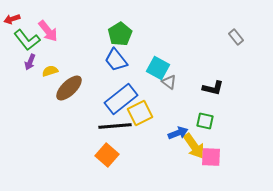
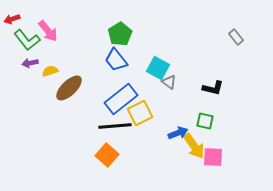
purple arrow: moved 1 px down; rotated 56 degrees clockwise
pink square: moved 2 px right
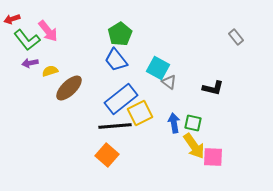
green square: moved 12 px left, 2 px down
blue arrow: moved 4 px left, 10 px up; rotated 78 degrees counterclockwise
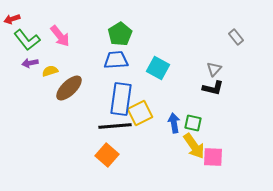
pink arrow: moved 12 px right, 5 px down
blue trapezoid: rotated 125 degrees clockwise
gray triangle: moved 45 px right, 13 px up; rotated 35 degrees clockwise
blue rectangle: rotated 44 degrees counterclockwise
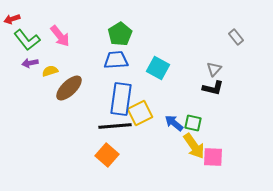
blue arrow: rotated 42 degrees counterclockwise
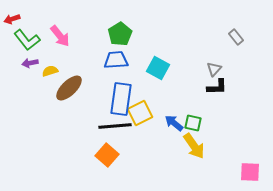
black L-shape: moved 4 px right, 1 px up; rotated 15 degrees counterclockwise
pink square: moved 37 px right, 15 px down
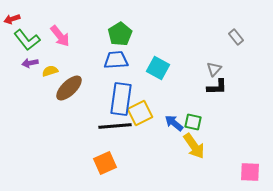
green square: moved 1 px up
orange square: moved 2 px left, 8 px down; rotated 25 degrees clockwise
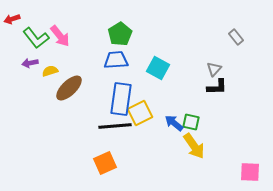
green L-shape: moved 9 px right, 2 px up
green square: moved 2 px left
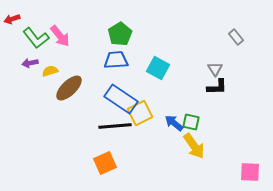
gray triangle: moved 1 px right; rotated 14 degrees counterclockwise
blue rectangle: rotated 64 degrees counterclockwise
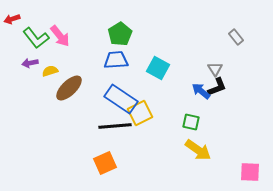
black L-shape: rotated 20 degrees counterclockwise
blue arrow: moved 27 px right, 32 px up
yellow arrow: moved 4 px right, 4 px down; rotated 20 degrees counterclockwise
